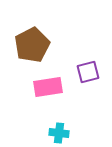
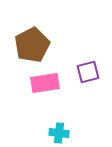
pink rectangle: moved 3 px left, 4 px up
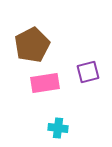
cyan cross: moved 1 px left, 5 px up
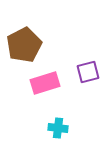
brown pentagon: moved 8 px left
pink rectangle: rotated 8 degrees counterclockwise
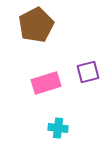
brown pentagon: moved 12 px right, 20 px up
pink rectangle: moved 1 px right
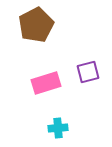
cyan cross: rotated 12 degrees counterclockwise
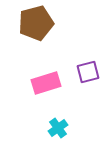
brown pentagon: moved 2 px up; rotated 12 degrees clockwise
cyan cross: rotated 30 degrees counterclockwise
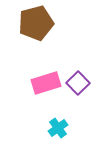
purple square: moved 10 px left, 11 px down; rotated 30 degrees counterclockwise
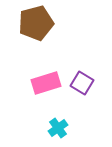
purple square: moved 4 px right; rotated 15 degrees counterclockwise
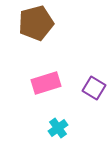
purple square: moved 12 px right, 5 px down
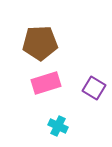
brown pentagon: moved 4 px right, 20 px down; rotated 12 degrees clockwise
cyan cross: moved 2 px up; rotated 30 degrees counterclockwise
